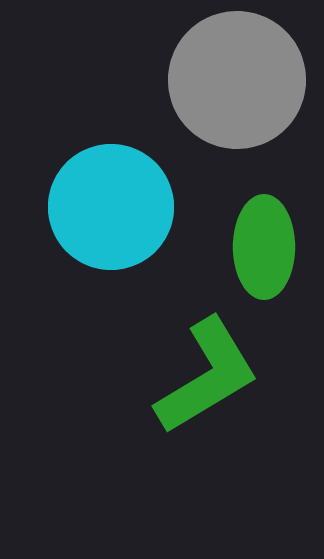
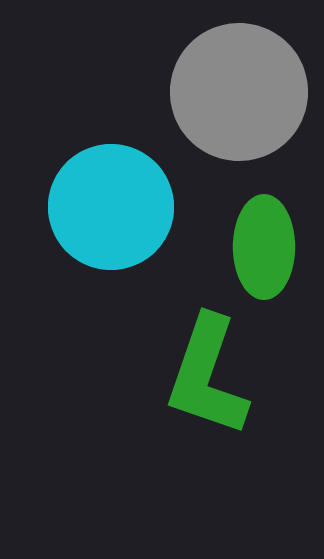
gray circle: moved 2 px right, 12 px down
green L-shape: rotated 140 degrees clockwise
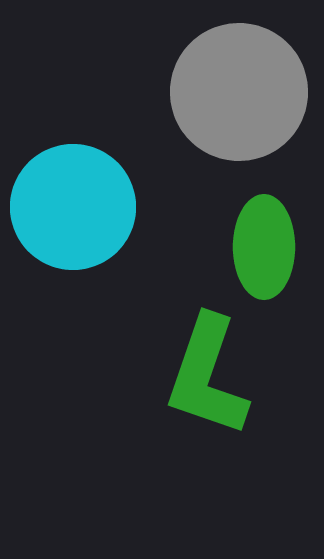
cyan circle: moved 38 px left
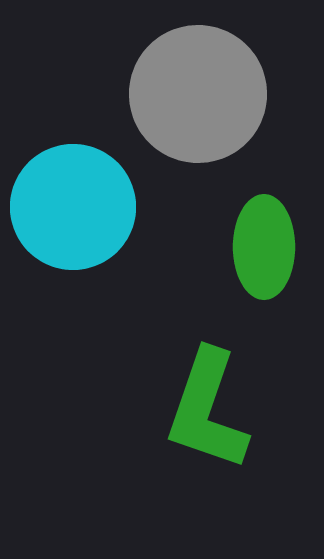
gray circle: moved 41 px left, 2 px down
green L-shape: moved 34 px down
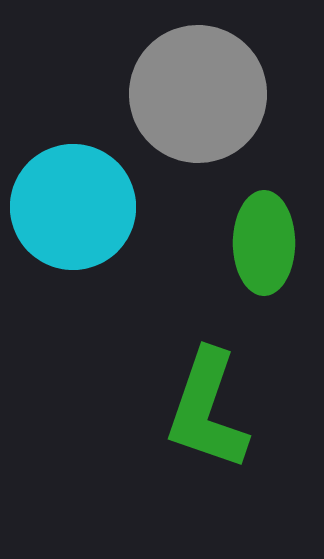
green ellipse: moved 4 px up
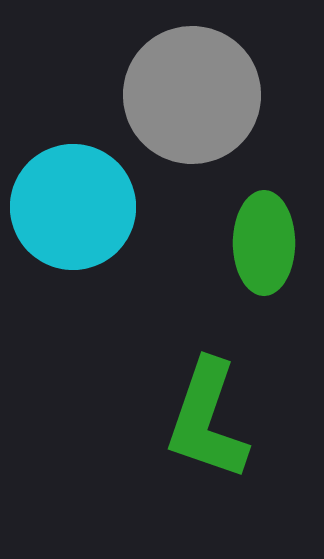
gray circle: moved 6 px left, 1 px down
green L-shape: moved 10 px down
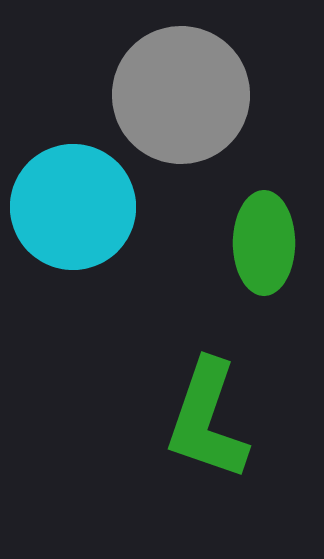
gray circle: moved 11 px left
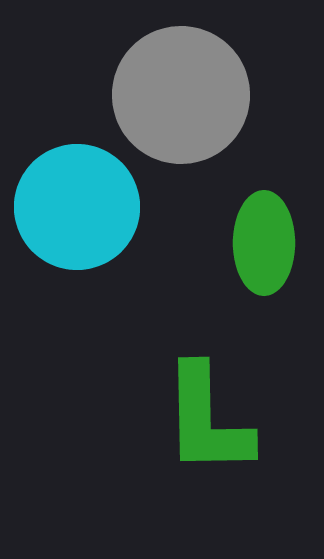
cyan circle: moved 4 px right
green L-shape: rotated 20 degrees counterclockwise
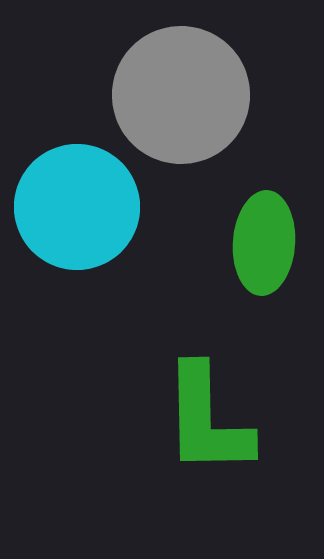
green ellipse: rotated 4 degrees clockwise
